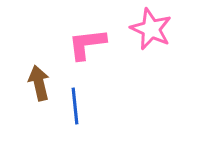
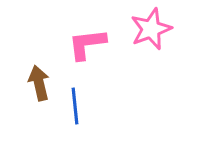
pink star: rotated 27 degrees clockwise
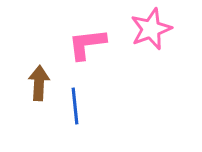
brown arrow: rotated 16 degrees clockwise
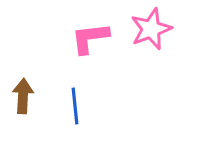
pink L-shape: moved 3 px right, 6 px up
brown arrow: moved 16 px left, 13 px down
